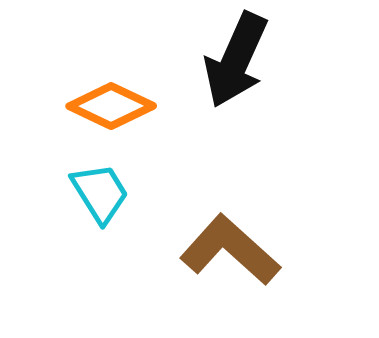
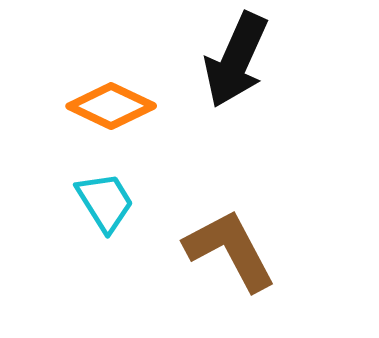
cyan trapezoid: moved 5 px right, 9 px down
brown L-shape: rotated 20 degrees clockwise
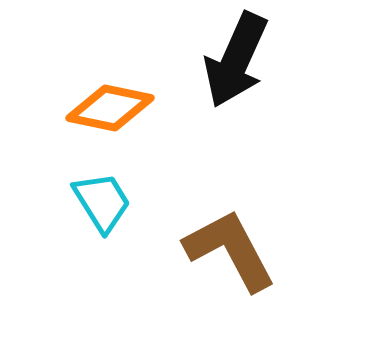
orange diamond: moved 1 px left, 2 px down; rotated 14 degrees counterclockwise
cyan trapezoid: moved 3 px left
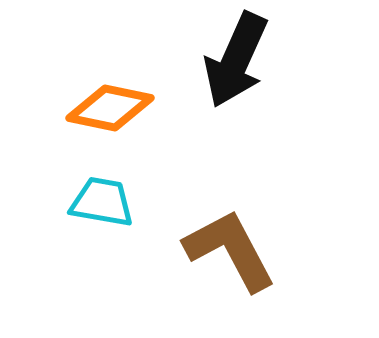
cyan trapezoid: rotated 48 degrees counterclockwise
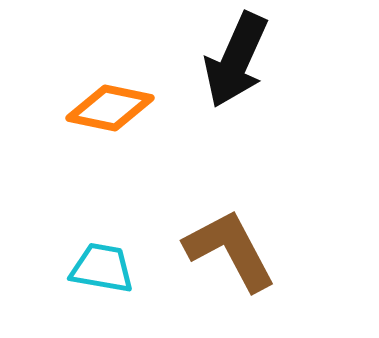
cyan trapezoid: moved 66 px down
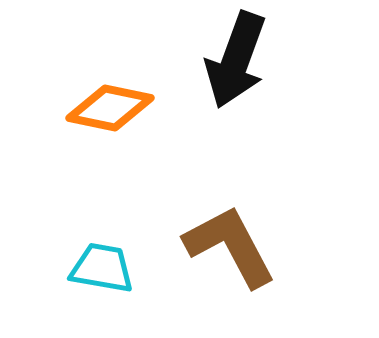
black arrow: rotated 4 degrees counterclockwise
brown L-shape: moved 4 px up
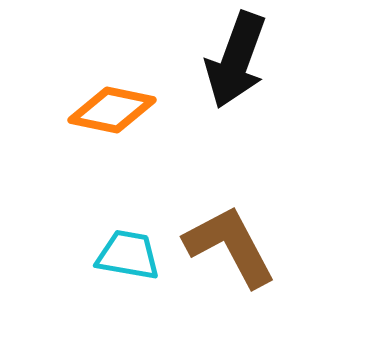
orange diamond: moved 2 px right, 2 px down
cyan trapezoid: moved 26 px right, 13 px up
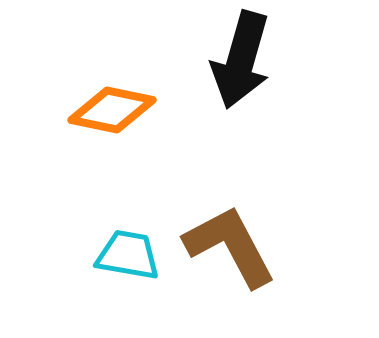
black arrow: moved 5 px right; rotated 4 degrees counterclockwise
